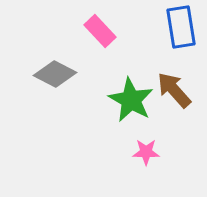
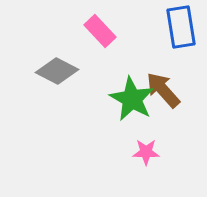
gray diamond: moved 2 px right, 3 px up
brown arrow: moved 11 px left
green star: moved 1 px right, 1 px up
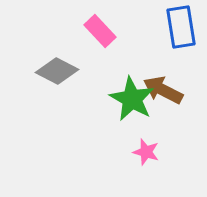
brown arrow: rotated 21 degrees counterclockwise
pink star: rotated 16 degrees clockwise
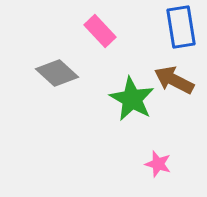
gray diamond: moved 2 px down; rotated 15 degrees clockwise
brown arrow: moved 11 px right, 10 px up
pink star: moved 12 px right, 12 px down
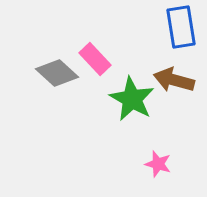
pink rectangle: moved 5 px left, 28 px down
brown arrow: rotated 12 degrees counterclockwise
